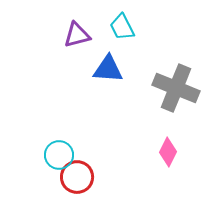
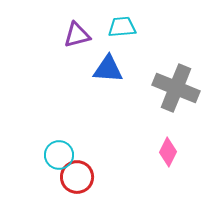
cyan trapezoid: rotated 112 degrees clockwise
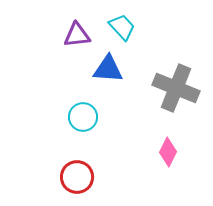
cyan trapezoid: rotated 52 degrees clockwise
purple triangle: rotated 8 degrees clockwise
cyan circle: moved 24 px right, 38 px up
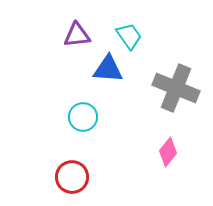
cyan trapezoid: moved 7 px right, 9 px down; rotated 8 degrees clockwise
pink diamond: rotated 12 degrees clockwise
red circle: moved 5 px left
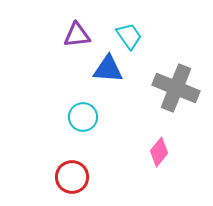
pink diamond: moved 9 px left
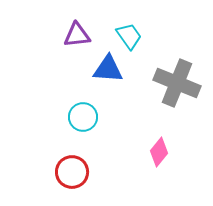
gray cross: moved 1 px right, 5 px up
red circle: moved 5 px up
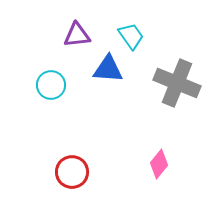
cyan trapezoid: moved 2 px right
cyan circle: moved 32 px left, 32 px up
pink diamond: moved 12 px down
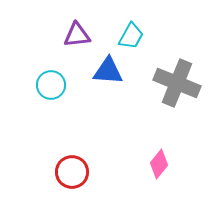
cyan trapezoid: rotated 64 degrees clockwise
blue triangle: moved 2 px down
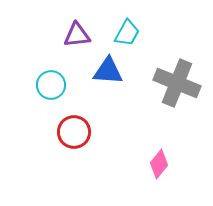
cyan trapezoid: moved 4 px left, 3 px up
red circle: moved 2 px right, 40 px up
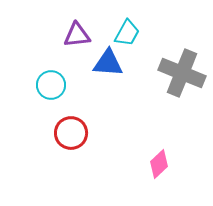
blue triangle: moved 8 px up
gray cross: moved 5 px right, 10 px up
red circle: moved 3 px left, 1 px down
pink diamond: rotated 8 degrees clockwise
